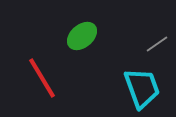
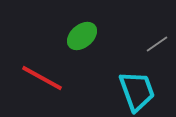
red line: rotated 30 degrees counterclockwise
cyan trapezoid: moved 5 px left, 3 px down
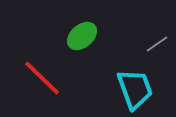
red line: rotated 15 degrees clockwise
cyan trapezoid: moved 2 px left, 2 px up
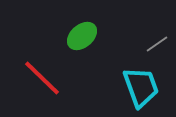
cyan trapezoid: moved 6 px right, 2 px up
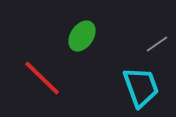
green ellipse: rotated 16 degrees counterclockwise
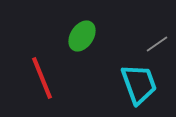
red line: rotated 24 degrees clockwise
cyan trapezoid: moved 2 px left, 3 px up
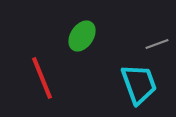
gray line: rotated 15 degrees clockwise
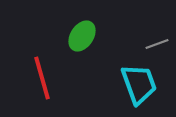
red line: rotated 6 degrees clockwise
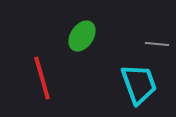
gray line: rotated 25 degrees clockwise
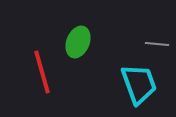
green ellipse: moved 4 px left, 6 px down; rotated 12 degrees counterclockwise
red line: moved 6 px up
